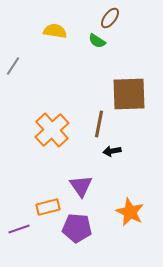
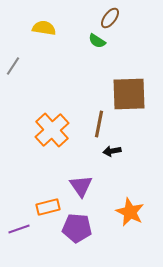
yellow semicircle: moved 11 px left, 3 px up
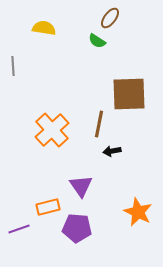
gray line: rotated 36 degrees counterclockwise
orange star: moved 8 px right
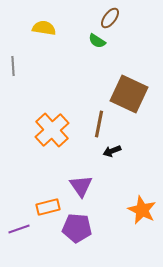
brown square: rotated 27 degrees clockwise
black arrow: rotated 12 degrees counterclockwise
orange star: moved 4 px right, 2 px up
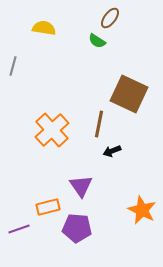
gray line: rotated 18 degrees clockwise
